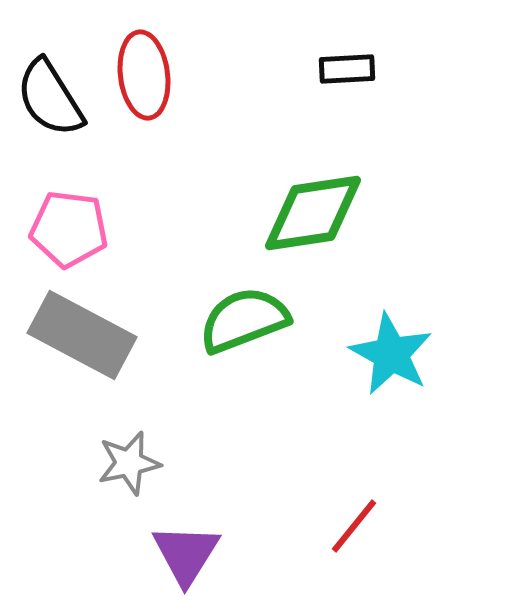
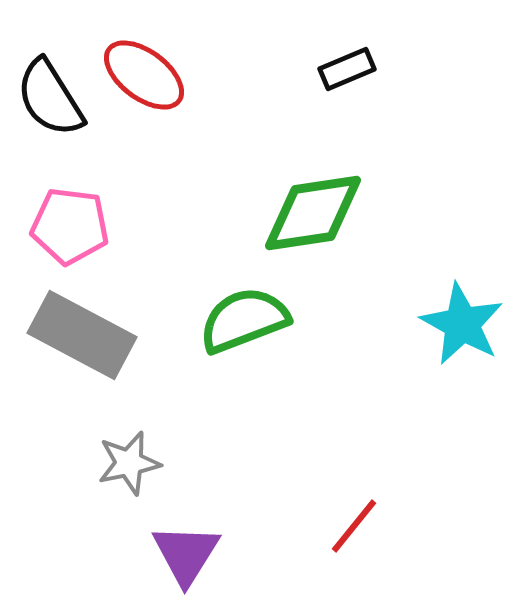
black rectangle: rotated 20 degrees counterclockwise
red ellipse: rotated 46 degrees counterclockwise
pink pentagon: moved 1 px right, 3 px up
cyan star: moved 71 px right, 30 px up
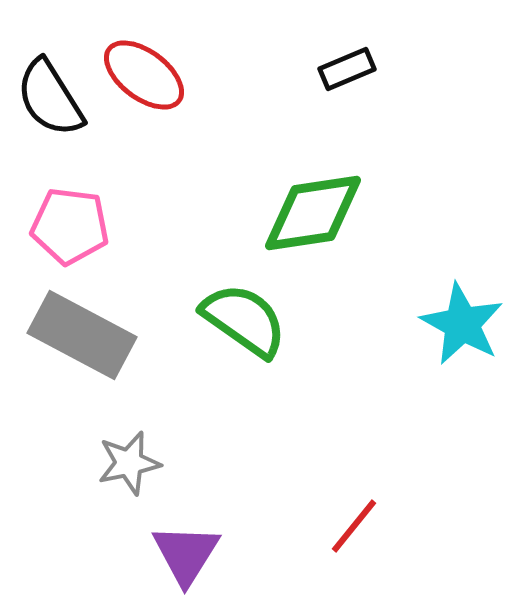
green semicircle: rotated 56 degrees clockwise
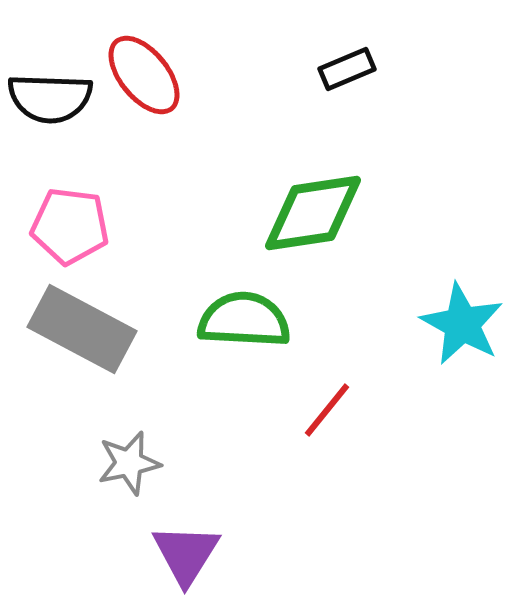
red ellipse: rotated 14 degrees clockwise
black semicircle: rotated 56 degrees counterclockwise
green semicircle: rotated 32 degrees counterclockwise
gray rectangle: moved 6 px up
red line: moved 27 px left, 116 px up
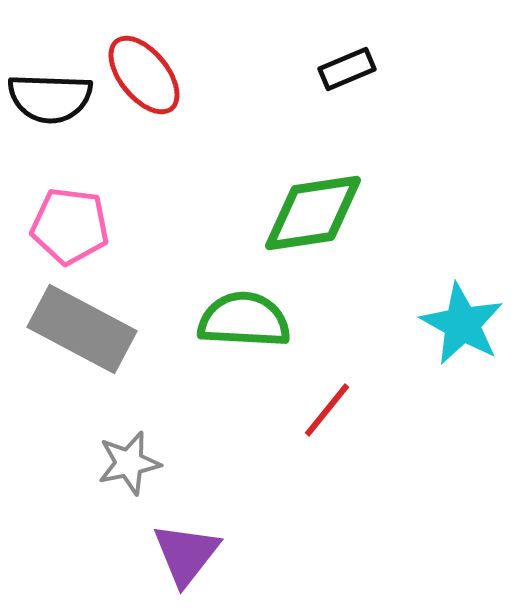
purple triangle: rotated 6 degrees clockwise
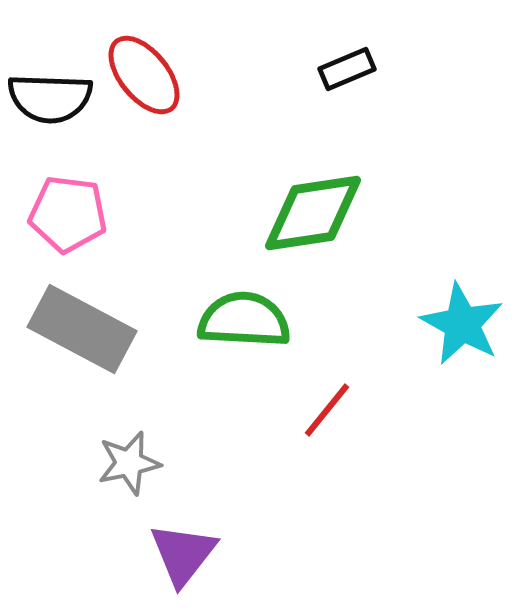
pink pentagon: moved 2 px left, 12 px up
purple triangle: moved 3 px left
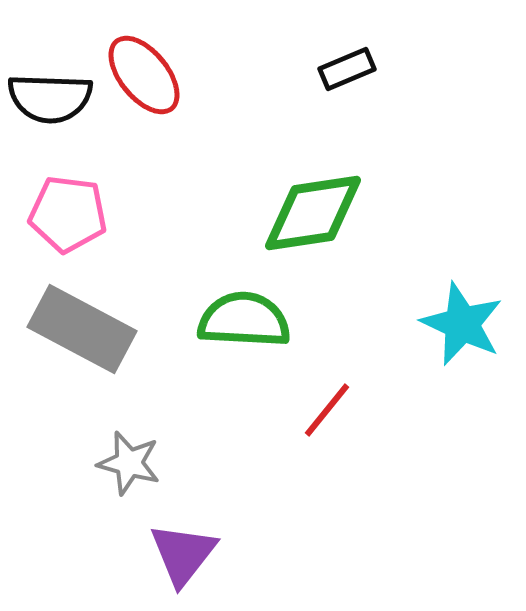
cyan star: rotated 4 degrees counterclockwise
gray star: rotated 28 degrees clockwise
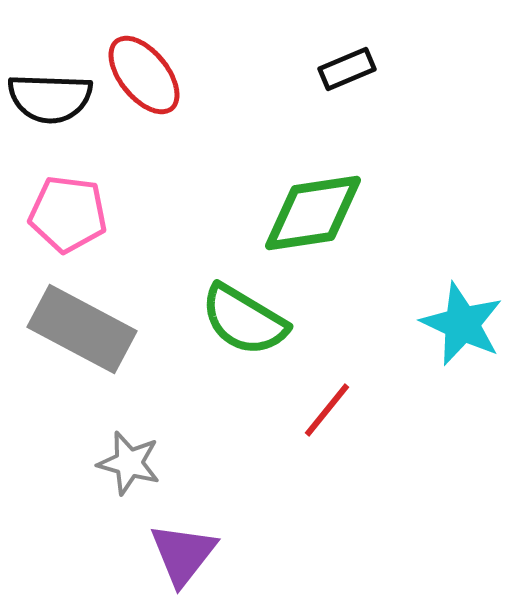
green semicircle: rotated 152 degrees counterclockwise
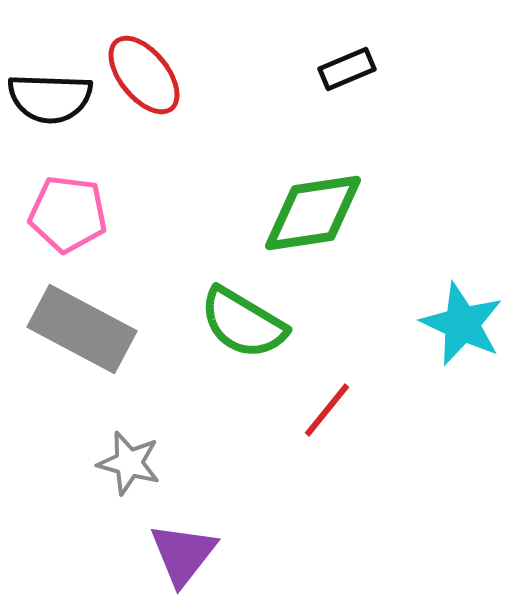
green semicircle: moved 1 px left, 3 px down
